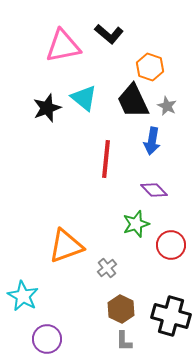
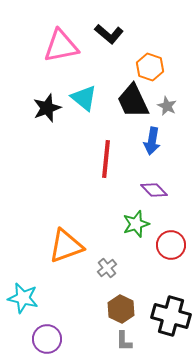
pink triangle: moved 2 px left
cyan star: moved 2 px down; rotated 16 degrees counterclockwise
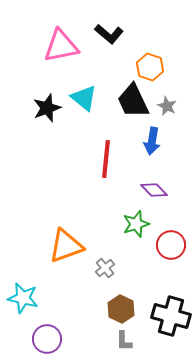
gray cross: moved 2 px left
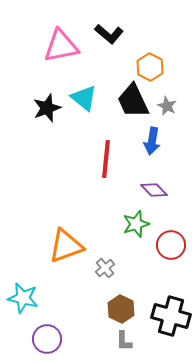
orange hexagon: rotated 8 degrees clockwise
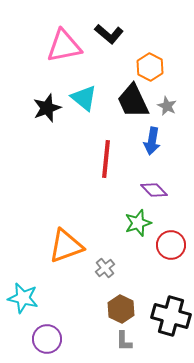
pink triangle: moved 3 px right
green star: moved 2 px right, 1 px up
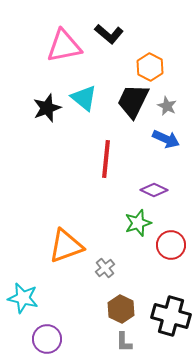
black trapezoid: rotated 51 degrees clockwise
blue arrow: moved 14 px right, 2 px up; rotated 76 degrees counterclockwise
purple diamond: rotated 20 degrees counterclockwise
gray L-shape: moved 1 px down
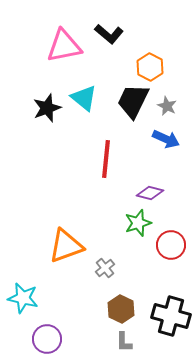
purple diamond: moved 4 px left, 3 px down; rotated 12 degrees counterclockwise
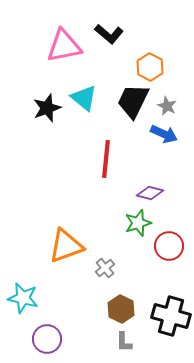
blue arrow: moved 2 px left, 5 px up
red circle: moved 2 px left, 1 px down
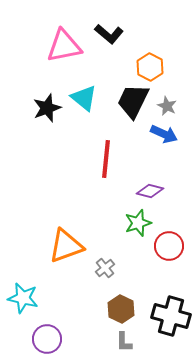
purple diamond: moved 2 px up
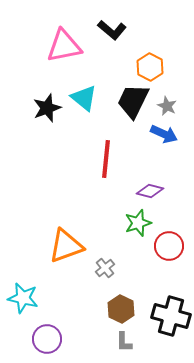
black L-shape: moved 3 px right, 4 px up
